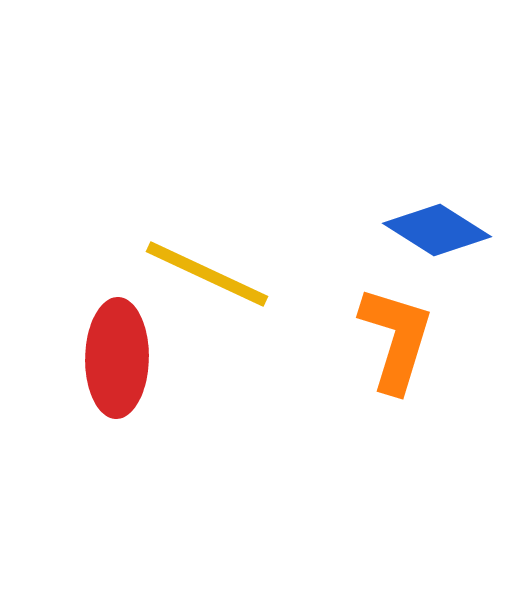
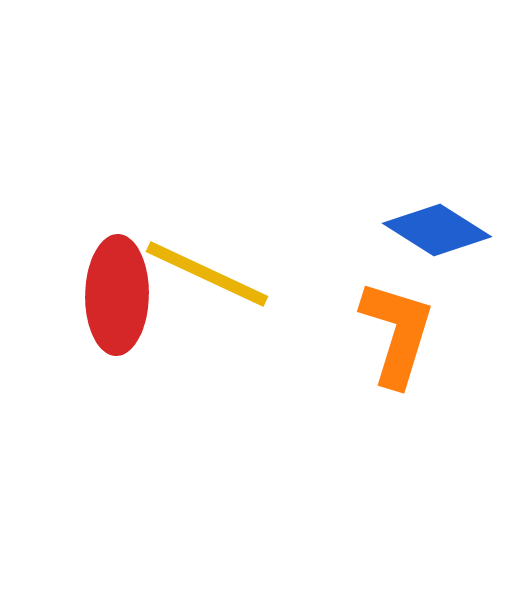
orange L-shape: moved 1 px right, 6 px up
red ellipse: moved 63 px up
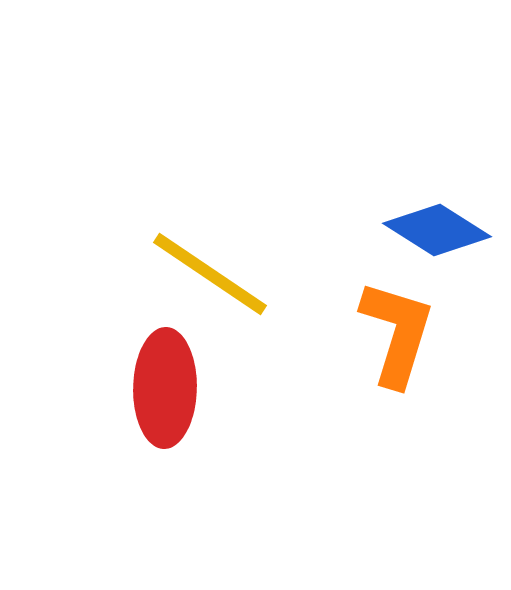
yellow line: moved 3 px right; rotated 9 degrees clockwise
red ellipse: moved 48 px right, 93 px down
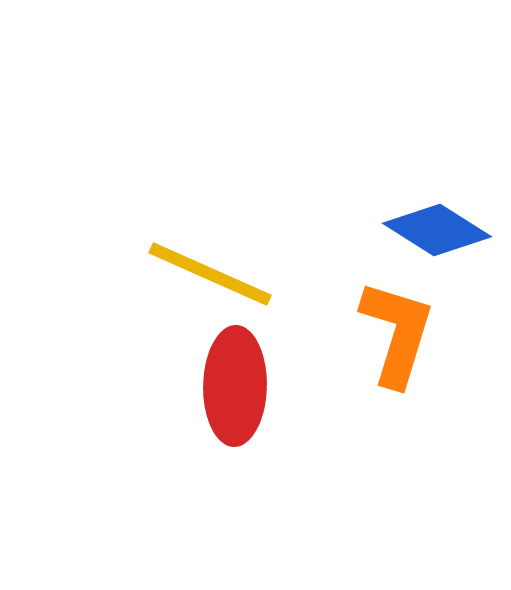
yellow line: rotated 10 degrees counterclockwise
red ellipse: moved 70 px right, 2 px up
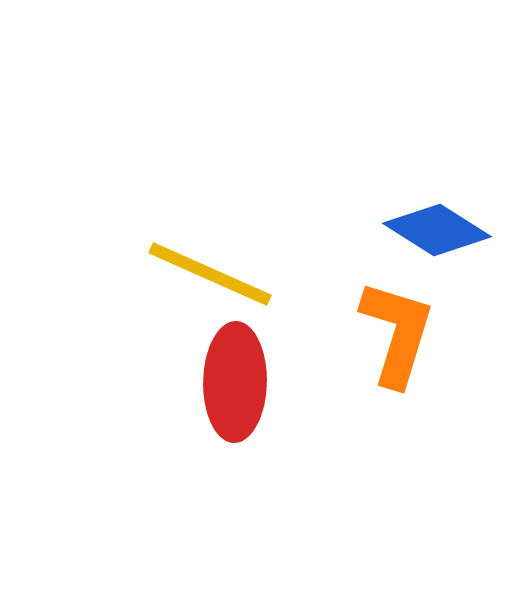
red ellipse: moved 4 px up
